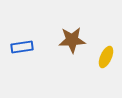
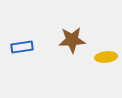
yellow ellipse: rotated 60 degrees clockwise
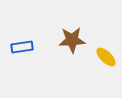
yellow ellipse: rotated 50 degrees clockwise
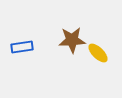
yellow ellipse: moved 8 px left, 4 px up
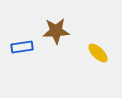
brown star: moved 16 px left, 9 px up
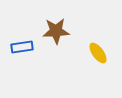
yellow ellipse: rotated 10 degrees clockwise
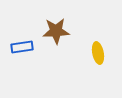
yellow ellipse: rotated 25 degrees clockwise
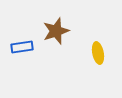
brown star: rotated 16 degrees counterclockwise
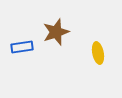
brown star: moved 1 px down
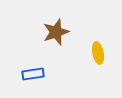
blue rectangle: moved 11 px right, 27 px down
